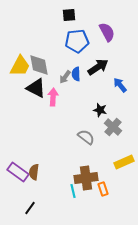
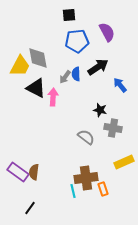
gray diamond: moved 1 px left, 7 px up
gray cross: moved 1 px down; rotated 30 degrees counterclockwise
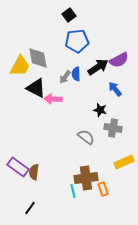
black square: rotated 32 degrees counterclockwise
purple semicircle: moved 12 px right, 28 px down; rotated 90 degrees clockwise
blue arrow: moved 5 px left, 4 px down
pink arrow: moved 2 px down; rotated 90 degrees counterclockwise
purple rectangle: moved 5 px up
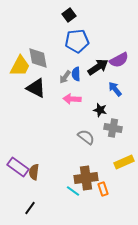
pink arrow: moved 19 px right
cyan line: rotated 40 degrees counterclockwise
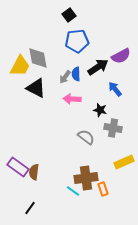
purple semicircle: moved 2 px right, 4 px up
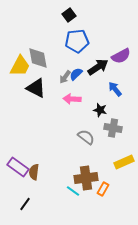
blue semicircle: rotated 48 degrees clockwise
orange rectangle: rotated 48 degrees clockwise
black line: moved 5 px left, 4 px up
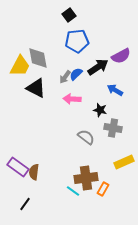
blue arrow: moved 1 px down; rotated 21 degrees counterclockwise
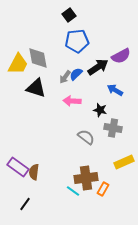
yellow trapezoid: moved 2 px left, 2 px up
black triangle: rotated 10 degrees counterclockwise
pink arrow: moved 2 px down
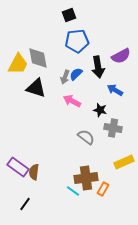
black square: rotated 16 degrees clockwise
black arrow: rotated 115 degrees clockwise
gray arrow: rotated 16 degrees counterclockwise
pink arrow: rotated 24 degrees clockwise
